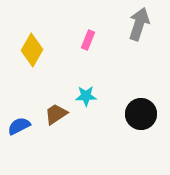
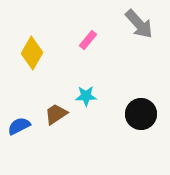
gray arrow: rotated 120 degrees clockwise
pink rectangle: rotated 18 degrees clockwise
yellow diamond: moved 3 px down
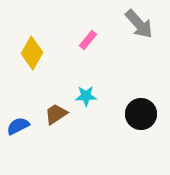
blue semicircle: moved 1 px left
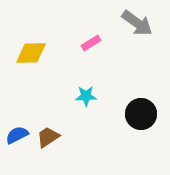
gray arrow: moved 2 px left, 1 px up; rotated 12 degrees counterclockwise
pink rectangle: moved 3 px right, 3 px down; rotated 18 degrees clockwise
yellow diamond: moved 1 px left; rotated 60 degrees clockwise
brown trapezoid: moved 8 px left, 23 px down
blue semicircle: moved 1 px left, 9 px down
